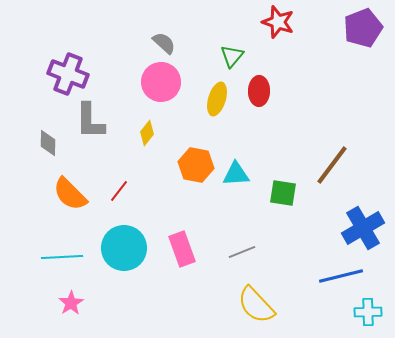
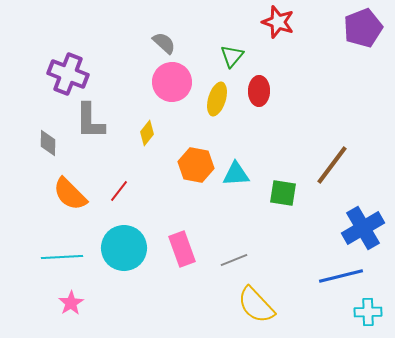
pink circle: moved 11 px right
gray line: moved 8 px left, 8 px down
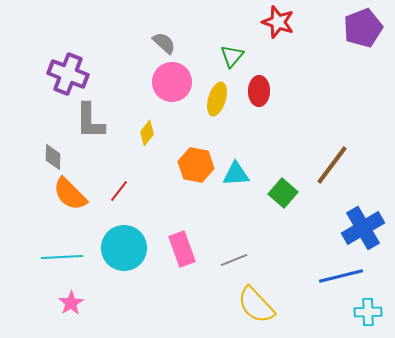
gray diamond: moved 5 px right, 14 px down
green square: rotated 32 degrees clockwise
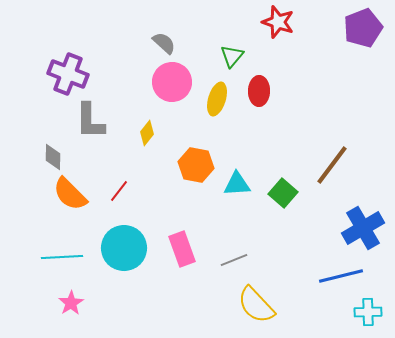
cyan triangle: moved 1 px right, 10 px down
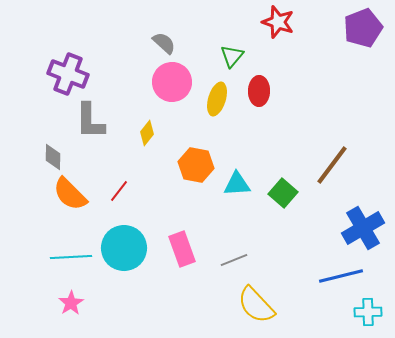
cyan line: moved 9 px right
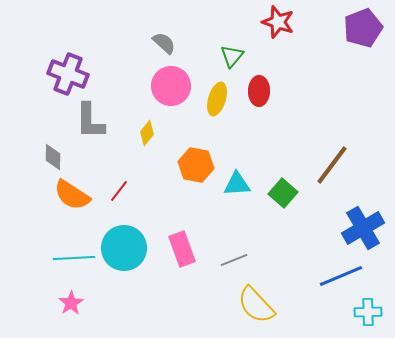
pink circle: moved 1 px left, 4 px down
orange semicircle: moved 2 px right, 1 px down; rotated 12 degrees counterclockwise
cyan line: moved 3 px right, 1 px down
blue line: rotated 9 degrees counterclockwise
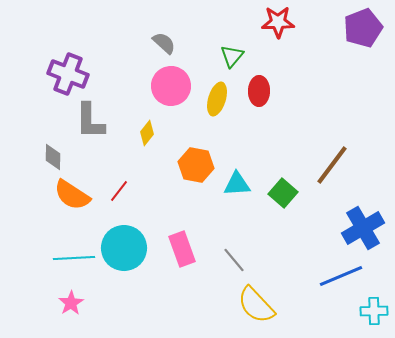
red star: rotated 20 degrees counterclockwise
gray line: rotated 72 degrees clockwise
cyan cross: moved 6 px right, 1 px up
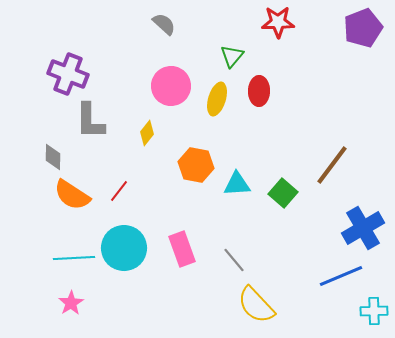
gray semicircle: moved 19 px up
